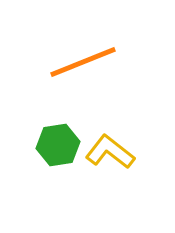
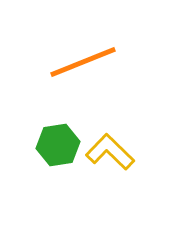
yellow L-shape: rotated 6 degrees clockwise
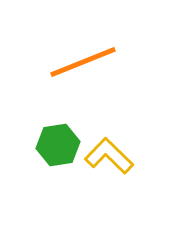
yellow L-shape: moved 1 px left, 4 px down
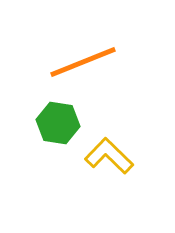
green hexagon: moved 22 px up; rotated 18 degrees clockwise
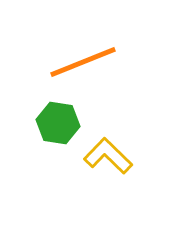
yellow L-shape: moved 1 px left
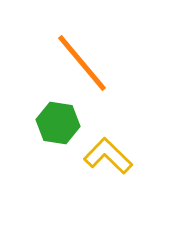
orange line: moved 1 px left, 1 px down; rotated 72 degrees clockwise
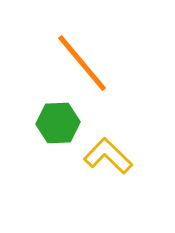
green hexagon: rotated 12 degrees counterclockwise
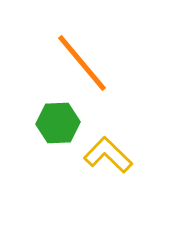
yellow L-shape: moved 1 px up
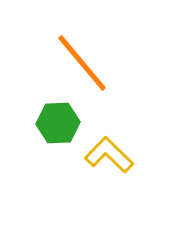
yellow L-shape: moved 1 px right
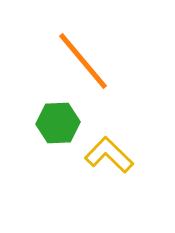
orange line: moved 1 px right, 2 px up
